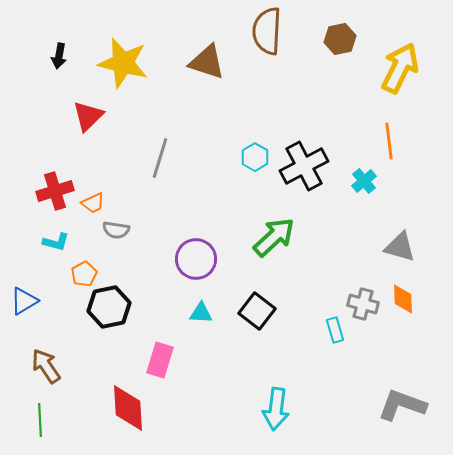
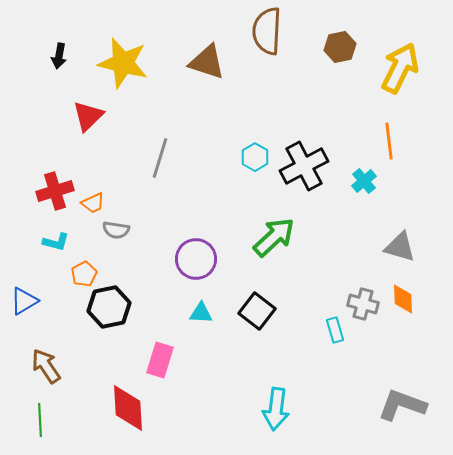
brown hexagon: moved 8 px down
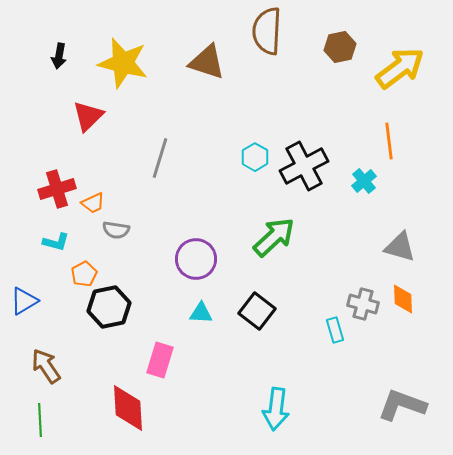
yellow arrow: rotated 27 degrees clockwise
red cross: moved 2 px right, 2 px up
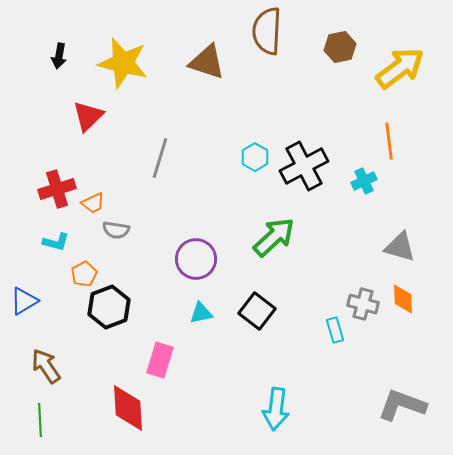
cyan cross: rotated 15 degrees clockwise
black hexagon: rotated 9 degrees counterclockwise
cyan triangle: rotated 15 degrees counterclockwise
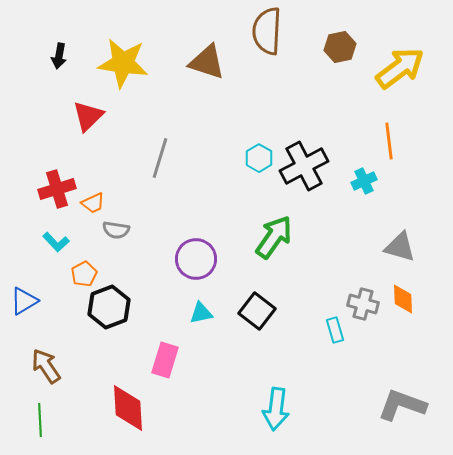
yellow star: rotated 6 degrees counterclockwise
cyan hexagon: moved 4 px right, 1 px down
green arrow: rotated 12 degrees counterclockwise
cyan L-shape: rotated 32 degrees clockwise
pink rectangle: moved 5 px right
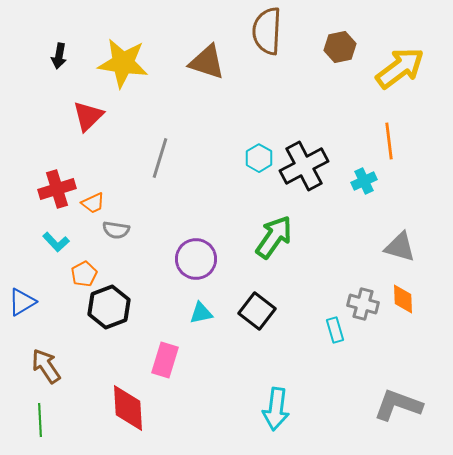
blue triangle: moved 2 px left, 1 px down
gray L-shape: moved 4 px left
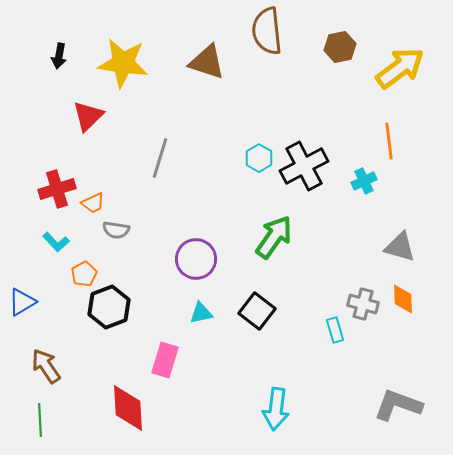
brown semicircle: rotated 9 degrees counterclockwise
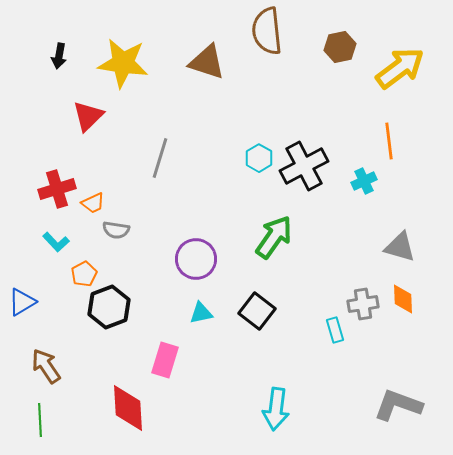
gray cross: rotated 24 degrees counterclockwise
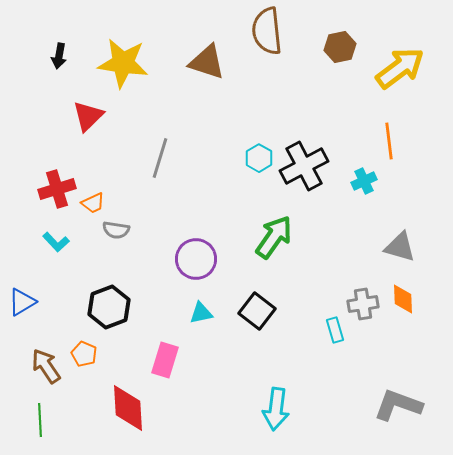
orange pentagon: moved 80 px down; rotated 20 degrees counterclockwise
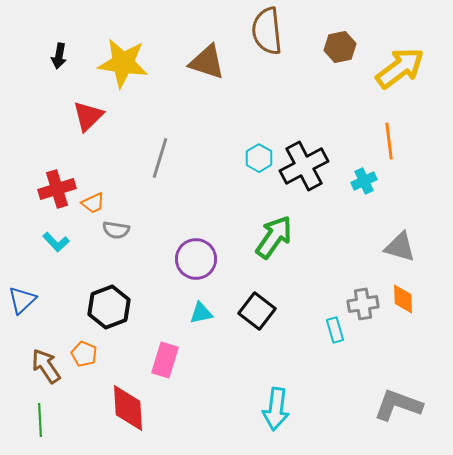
blue triangle: moved 2 px up; rotated 12 degrees counterclockwise
